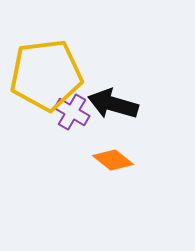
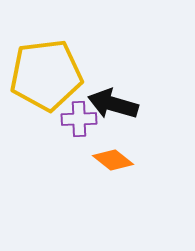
purple cross: moved 7 px right, 7 px down; rotated 32 degrees counterclockwise
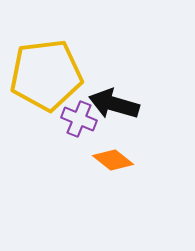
black arrow: moved 1 px right
purple cross: rotated 24 degrees clockwise
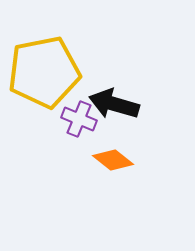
yellow pentagon: moved 2 px left, 3 px up; rotated 4 degrees counterclockwise
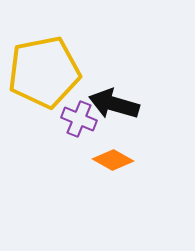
orange diamond: rotated 9 degrees counterclockwise
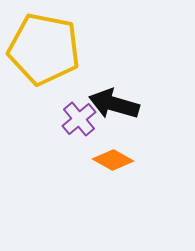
yellow pentagon: moved 23 px up; rotated 22 degrees clockwise
purple cross: rotated 28 degrees clockwise
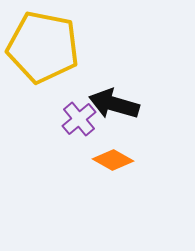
yellow pentagon: moved 1 px left, 2 px up
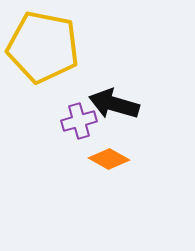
purple cross: moved 2 px down; rotated 24 degrees clockwise
orange diamond: moved 4 px left, 1 px up
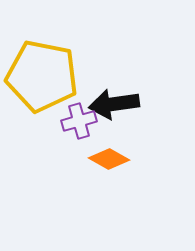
yellow pentagon: moved 1 px left, 29 px down
black arrow: rotated 24 degrees counterclockwise
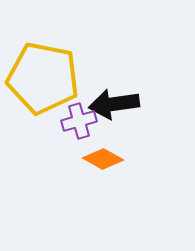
yellow pentagon: moved 1 px right, 2 px down
orange diamond: moved 6 px left
